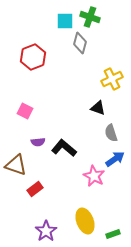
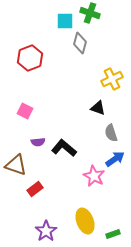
green cross: moved 4 px up
red hexagon: moved 3 px left, 1 px down
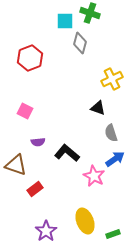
black L-shape: moved 3 px right, 5 px down
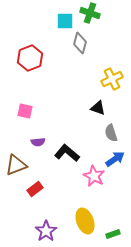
pink square: rotated 14 degrees counterclockwise
brown triangle: rotated 40 degrees counterclockwise
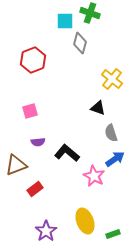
red hexagon: moved 3 px right, 2 px down
yellow cross: rotated 25 degrees counterclockwise
pink square: moved 5 px right; rotated 28 degrees counterclockwise
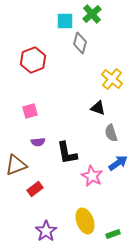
green cross: moved 2 px right, 1 px down; rotated 30 degrees clockwise
black L-shape: rotated 140 degrees counterclockwise
blue arrow: moved 3 px right, 4 px down
pink star: moved 2 px left
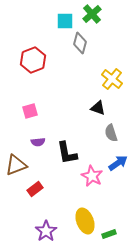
green rectangle: moved 4 px left
